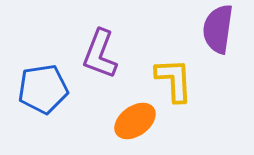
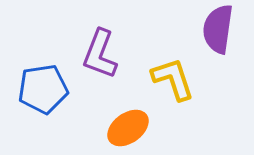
yellow L-shape: moved 1 px left, 1 px up; rotated 15 degrees counterclockwise
orange ellipse: moved 7 px left, 7 px down
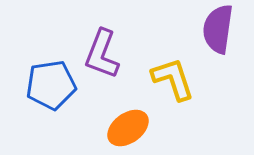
purple L-shape: moved 2 px right
blue pentagon: moved 8 px right, 4 px up
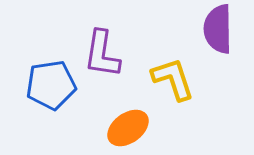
purple semicircle: rotated 9 degrees counterclockwise
purple L-shape: rotated 12 degrees counterclockwise
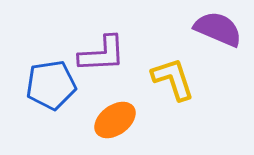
purple semicircle: rotated 114 degrees clockwise
purple L-shape: rotated 102 degrees counterclockwise
orange ellipse: moved 13 px left, 8 px up
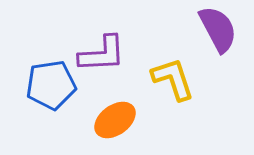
purple semicircle: rotated 39 degrees clockwise
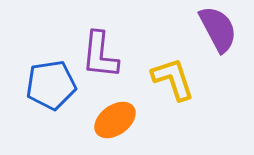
purple L-shape: moved 2 px left, 1 px down; rotated 99 degrees clockwise
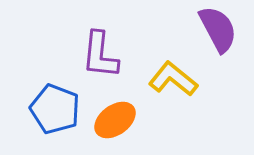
yellow L-shape: rotated 33 degrees counterclockwise
blue pentagon: moved 4 px right, 24 px down; rotated 30 degrees clockwise
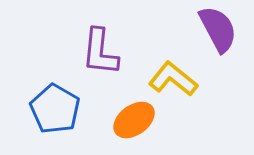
purple L-shape: moved 3 px up
blue pentagon: rotated 9 degrees clockwise
orange ellipse: moved 19 px right
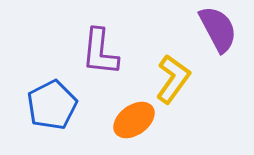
yellow L-shape: rotated 87 degrees clockwise
blue pentagon: moved 3 px left, 4 px up; rotated 15 degrees clockwise
